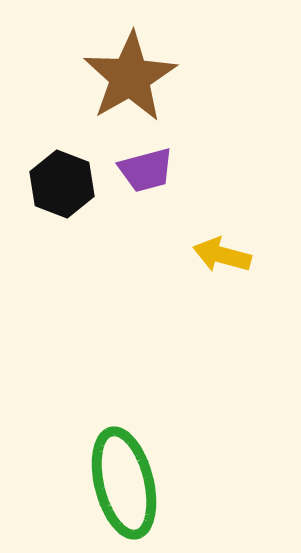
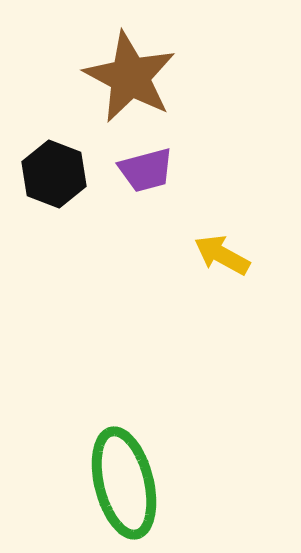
brown star: rotated 14 degrees counterclockwise
black hexagon: moved 8 px left, 10 px up
yellow arrow: rotated 14 degrees clockwise
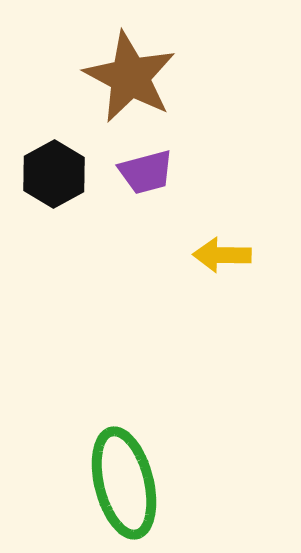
purple trapezoid: moved 2 px down
black hexagon: rotated 10 degrees clockwise
yellow arrow: rotated 28 degrees counterclockwise
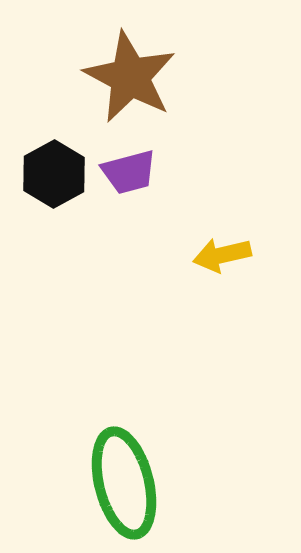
purple trapezoid: moved 17 px left
yellow arrow: rotated 14 degrees counterclockwise
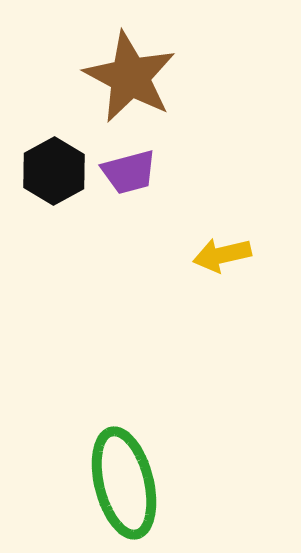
black hexagon: moved 3 px up
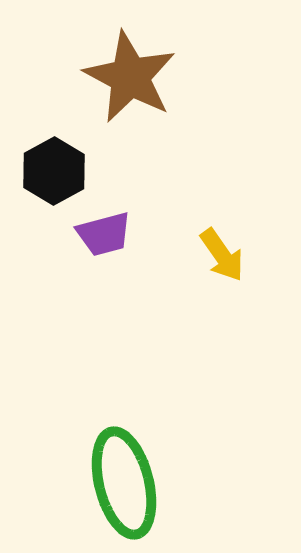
purple trapezoid: moved 25 px left, 62 px down
yellow arrow: rotated 112 degrees counterclockwise
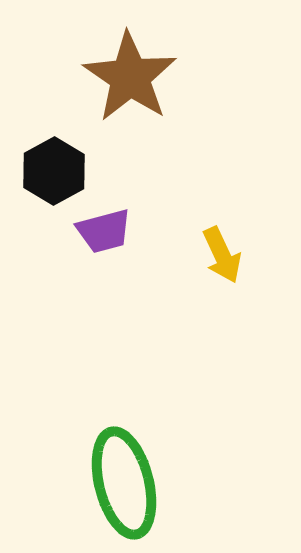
brown star: rotated 6 degrees clockwise
purple trapezoid: moved 3 px up
yellow arrow: rotated 10 degrees clockwise
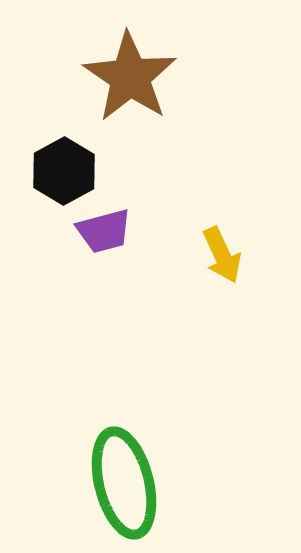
black hexagon: moved 10 px right
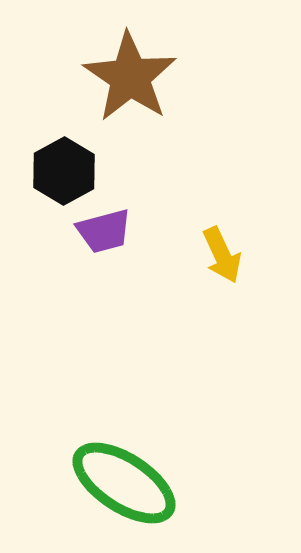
green ellipse: rotated 43 degrees counterclockwise
